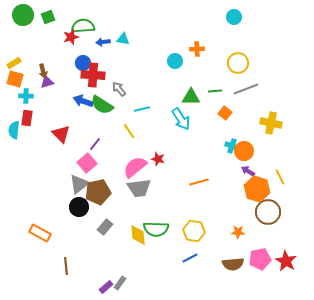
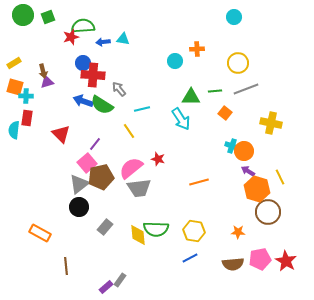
orange square at (15, 79): moved 8 px down
pink semicircle at (135, 167): moved 4 px left, 1 px down
brown pentagon at (98, 192): moved 3 px right, 15 px up
gray rectangle at (120, 283): moved 3 px up
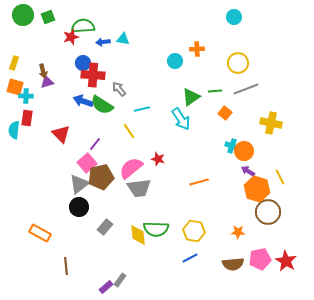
yellow rectangle at (14, 63): rotated 40 degrees counterclockwise
green triangle at (191, 97): rotated 36 degrees counterclockwise
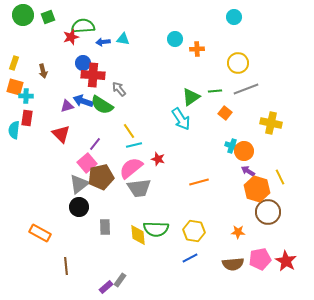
cyan circle at (175, 61): moved 22 px up
purple triangle at (47, 82): moved 20 px right, 24 px down
cyan line at (142, 109): moved 8 px left, 36 px down
gray rectangle at (105, 227): rotated 42 degrees counterclockwise
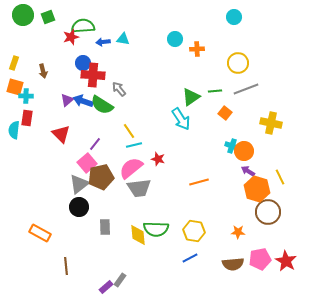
purple triangle at (67, 106): moved 6 px up; rotated 24 degrees counterclockwise
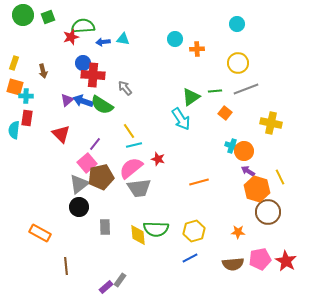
cyan circle at (234, 17): moved 3 px right, 7 px down
gray arrow at (119, 89): moved 6 px right, 1 px up
yellow hexagon at (194, 231): rotated 25 degrees counterclockwise
